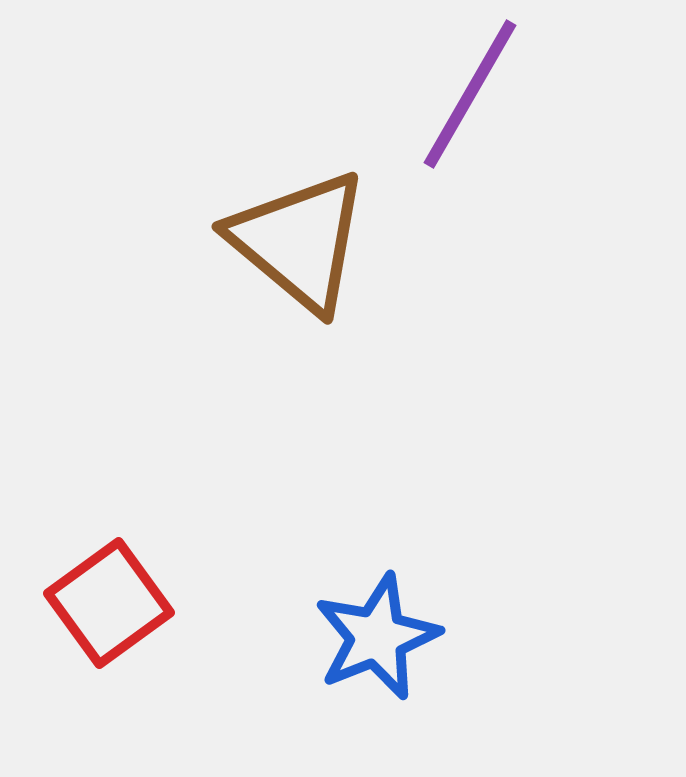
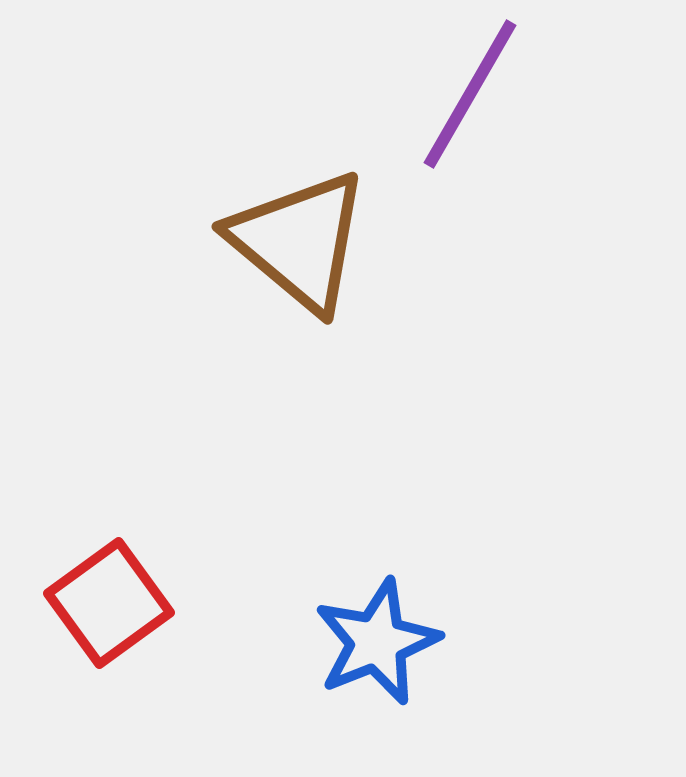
blue star: moved 5 px down
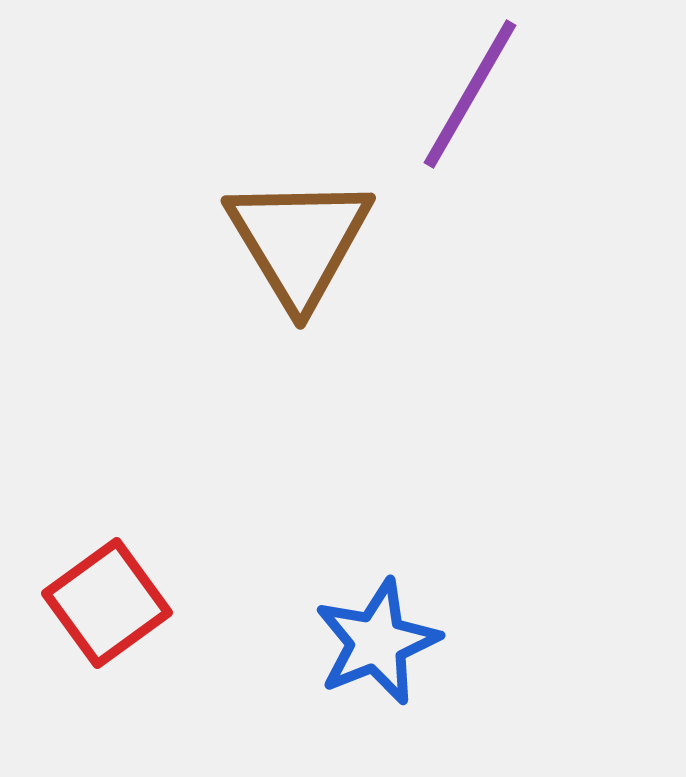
brown triangle: rotated 19 degrees clockwise
red square: moved 2 px left
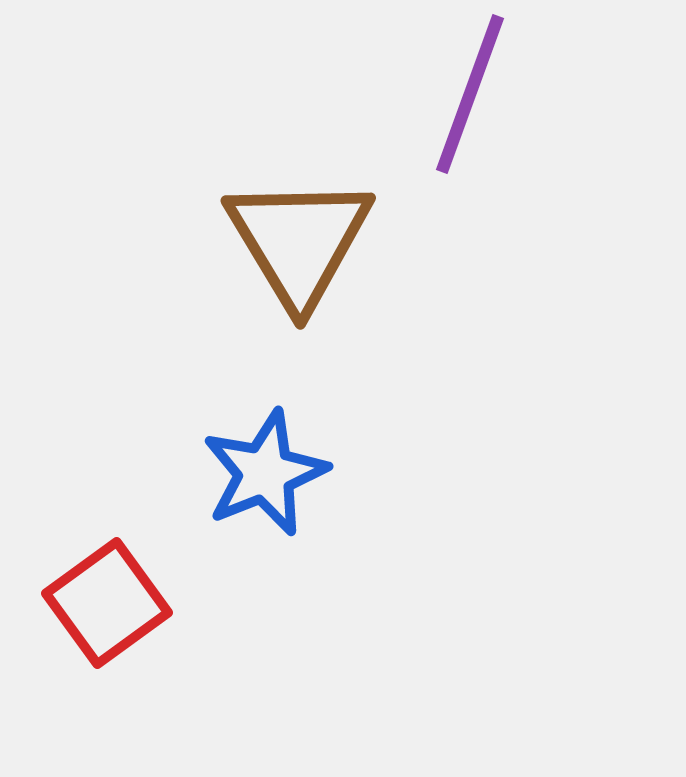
purple line: rotated 10 degrees counterclockwise
blue star: moved 112 px left, 169 px up
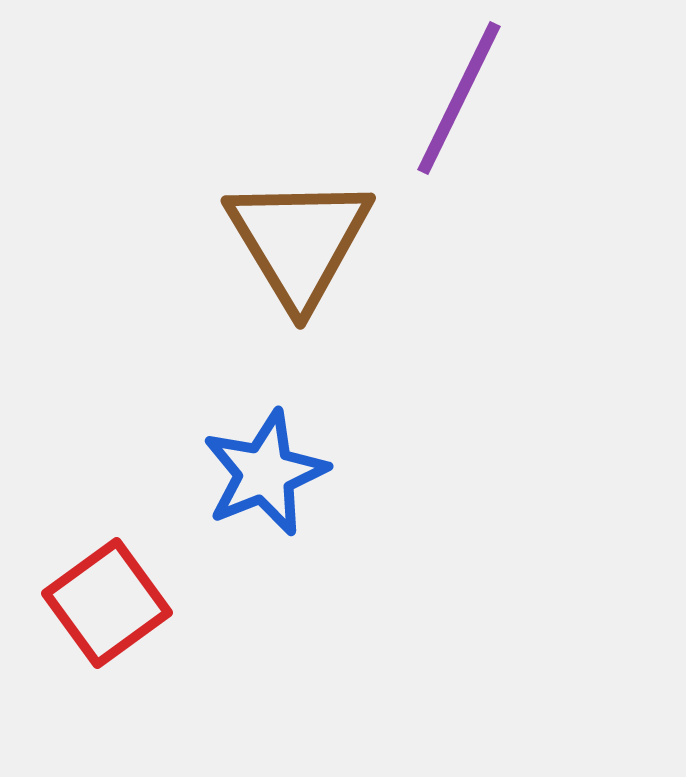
purple line: moved 11 px left, 4 px down; rotated 6 degrees clockwise
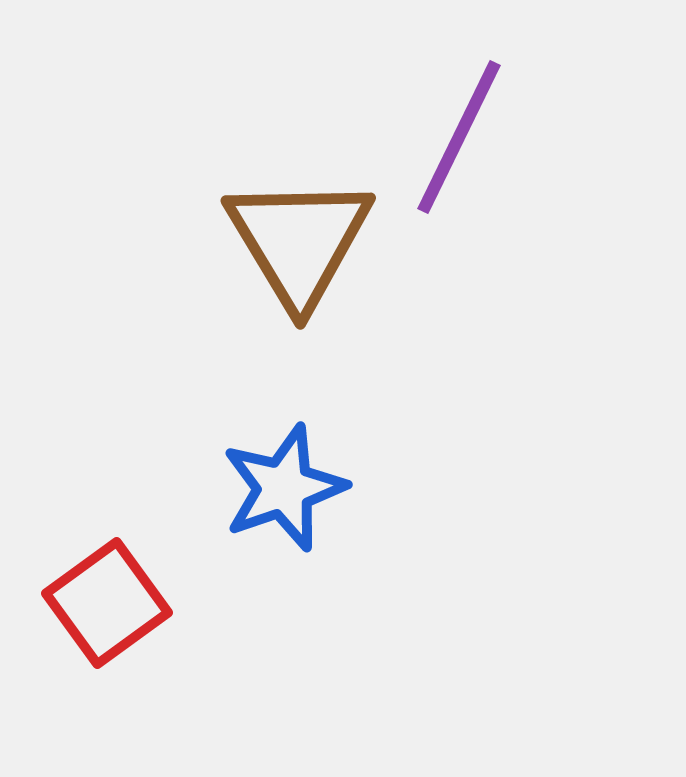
purple line: moved 39 px down
blue star: moved 19 px right, 15 px down; rotated 3 degrees clockwise
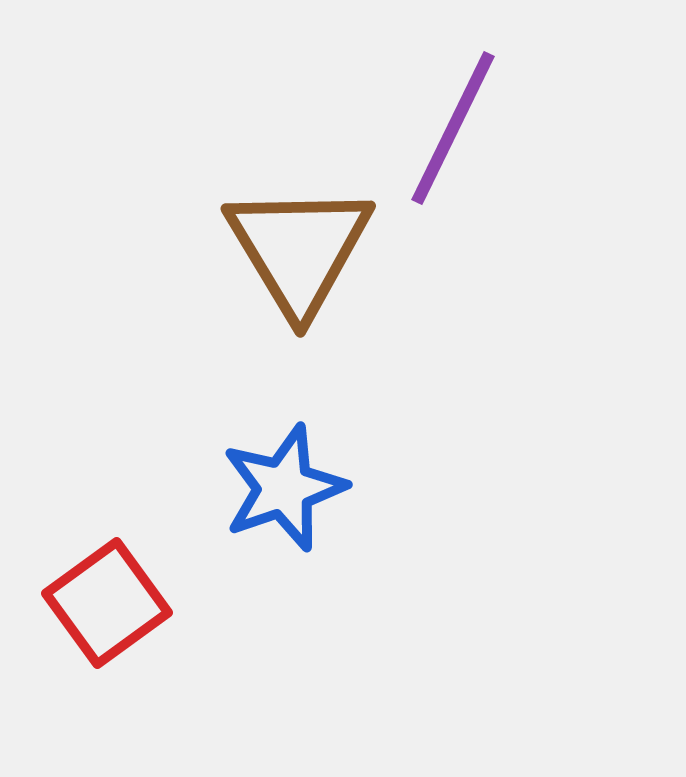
purple line: moved 6 px left, 9 px up
brown triangle: moved 8 px down
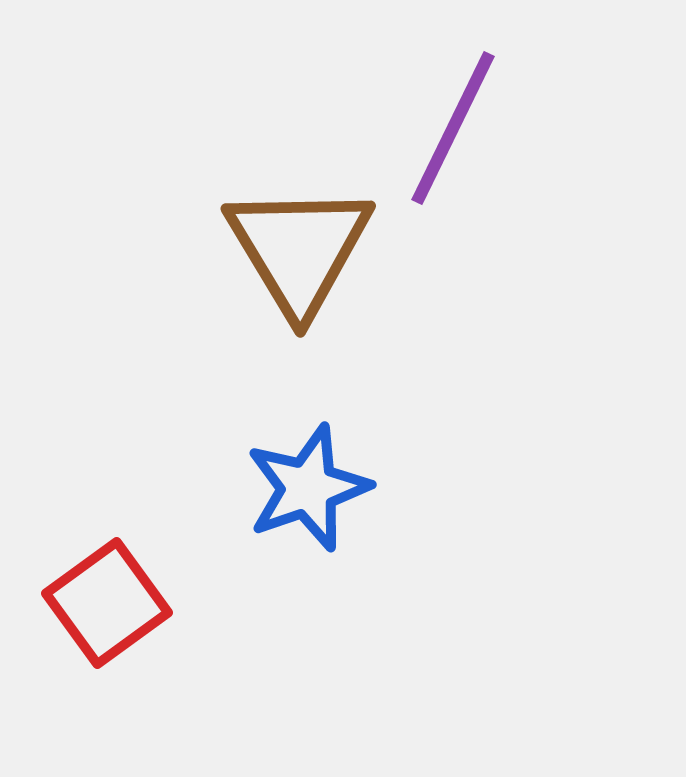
blue star: moved 24 px right
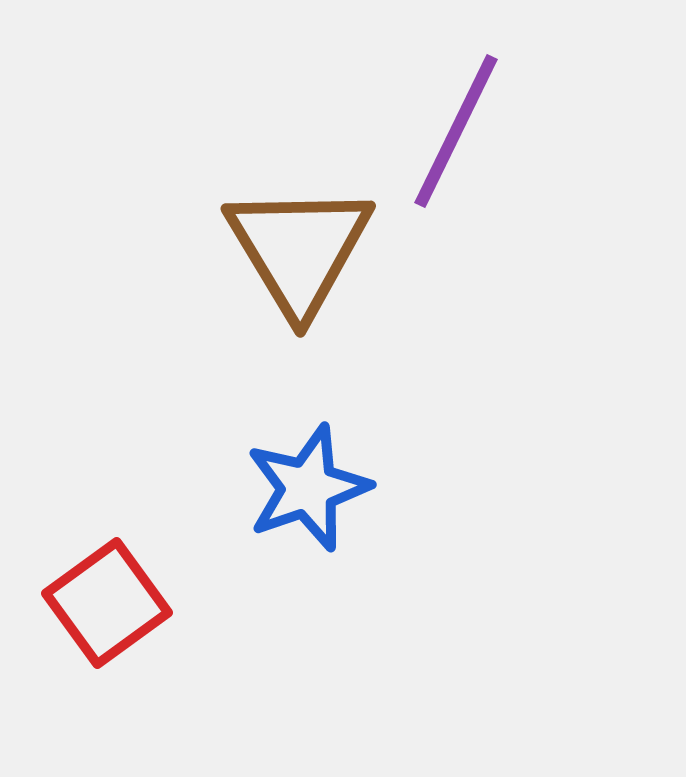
purple line: moved 3 px right, 3 px down
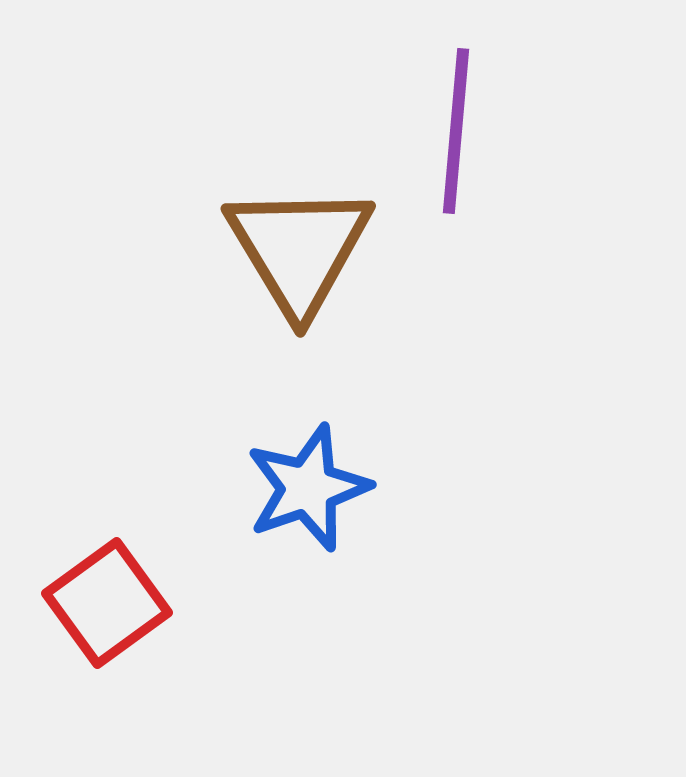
purple line: rotated 21 degrees counterclockwise
